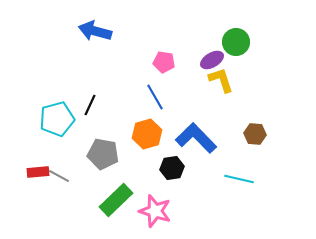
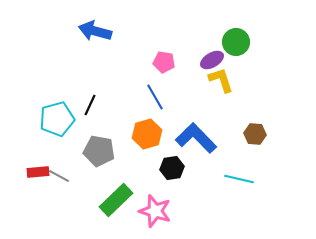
gray pentagon: moved 4 px left, 3 px up
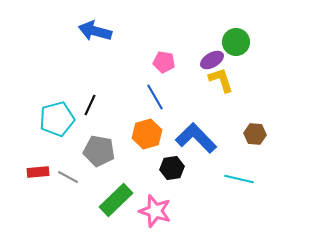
gray line: moved 9 px right, 1 px down
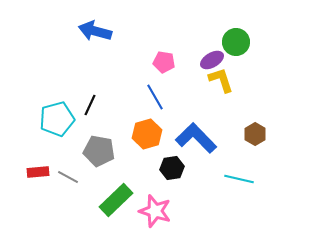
brown hexagon: rotated 25 degrees clockwise
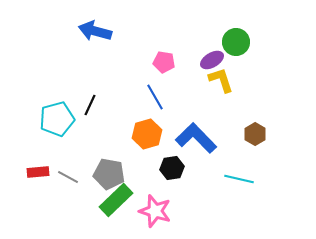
gray pentagon: moved 10 px right, 23 px down
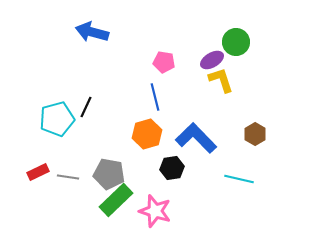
blue arrow: moved 3 px left, 1 px down
blue line: rotated 16 degrees clockwise
black line: moved 4 px left, 2 px down
red rectangle: rotated 20 degrees counterclockwise
gray line: rotated 20 degrees counterclockwise
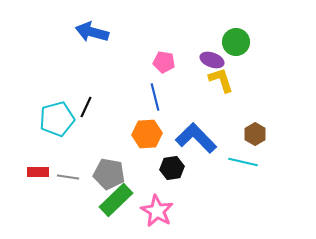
purple ellipse: rotated 50 degrees clockwise
orange hexagon: rotated 12 degrees clockwise
red rectangle: rotated 25 degrees clockwise
cyan line: moved 4 px right, 17 px up
pink star: moved 2 px right; rotated 12 degrees clockwise
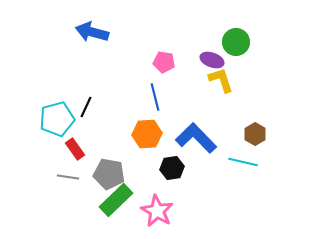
red rectangle: moved 37 px right, 23 px up; rotated 55 degrees clockwise
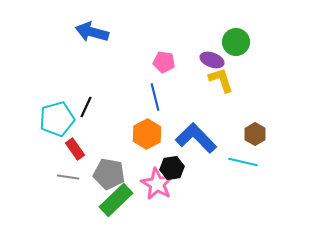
orange hexagon: rotated 24 degrees counterclockwise
pink star: moved 27 px up
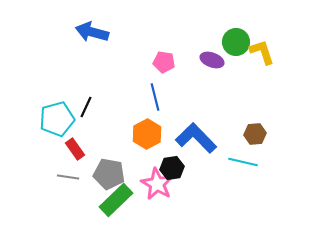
yellow L-shape: moved 41 px right, 28 px up
brown hexagon: rotated 25 degrees clockwise
